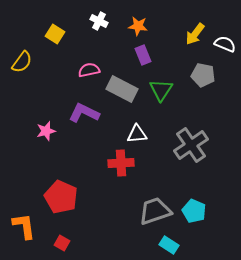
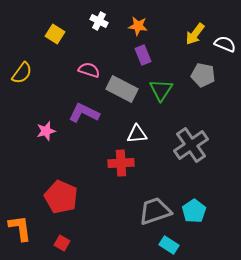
yellow semicircle: moved 11 px down
pink semicircle: rotated 30 degrees clockwise
cyan pentagon: rotated 15 degrees clockwise
orange L-shape: moved 4 px left, 2 px down
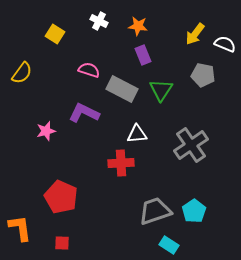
red square: rotated 28 degrees counterclockwise
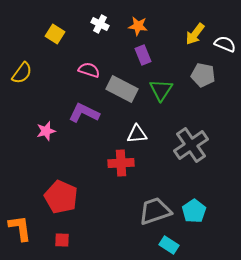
white cross: moved 1 px right, 3 px down
red square: moved 3 px up
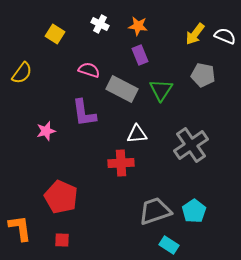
white semicircle: moved 8 px up
purple rectangle: moved 3 px left
purple L-shape: rotated 124 degrees counterclockwise
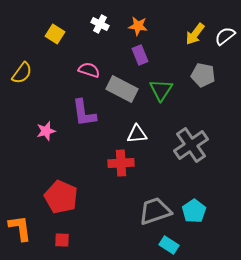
white semicircle: rotated 60 degrees counterclockwise
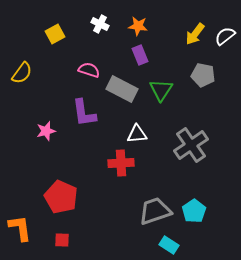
yellow square: rotated 30 degrees clockwise
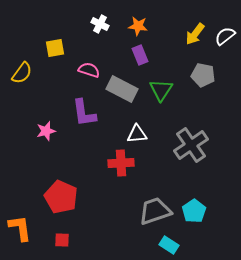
yellow square: moved 14 px down; rotated 18 degrees clockwise
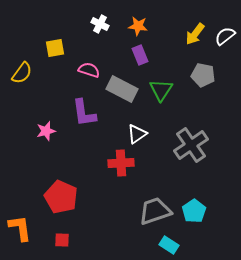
white triangle: rotated 30 degrees counterclockwise
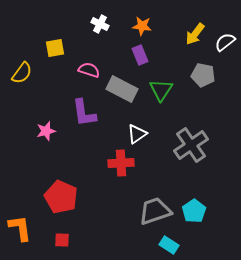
orange star: moved 4 px right
white semicircle: moved 6 px down
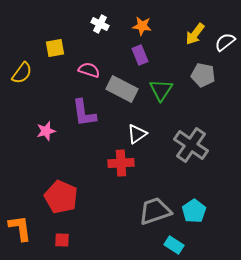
gray cross: rotated 20 degrees counterclockwise
cyan rectangle: moved 5 px right
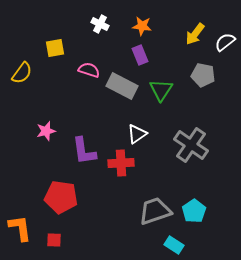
gray rectangle: moved 3 px up
purple L-shape: moved 38 px down
red pentagon: rotated 16 degrees counterclockwise
red square: moved 8 px left
